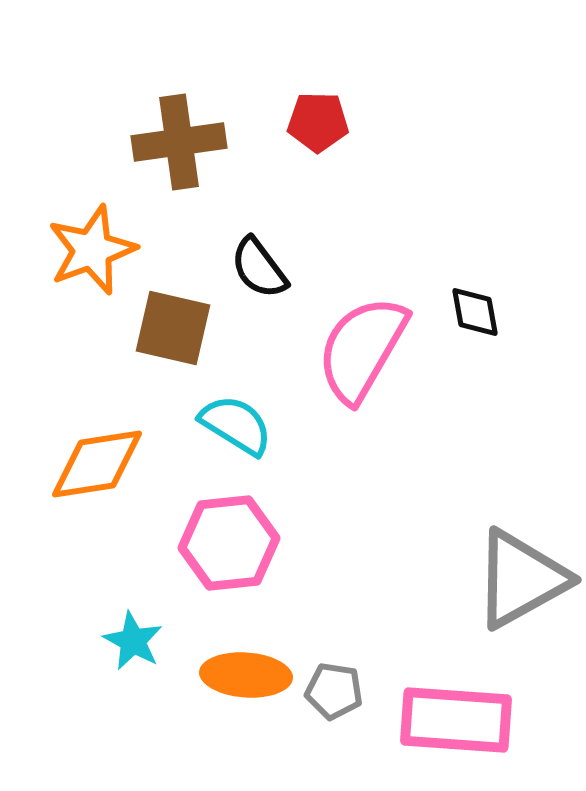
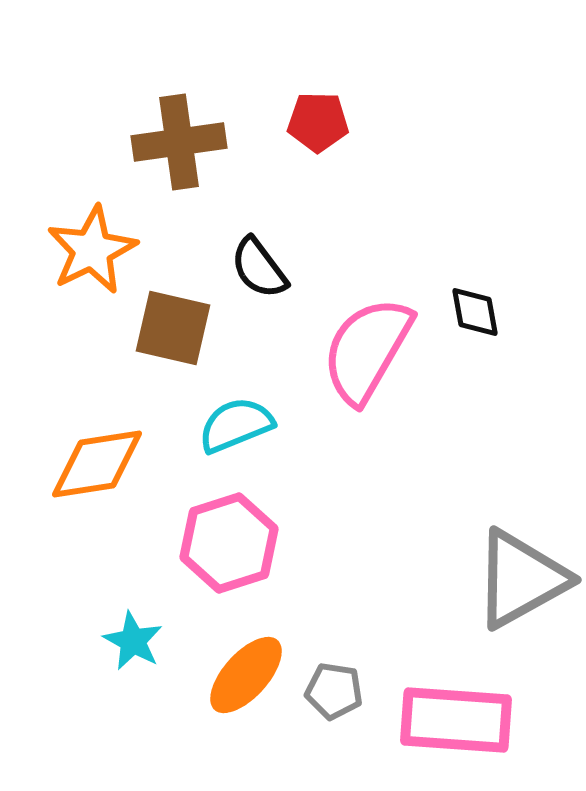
orange star: rotated 6 degrees counterclockwise
pink semicircle: moved 5 px right, 1 px down
cyan semicircle: rotated 54 degrees counterclockwise
pink hexagon: rotated 12 degrees counterclockwise
orange ellipse: rotated 52 degrees counterclockwise
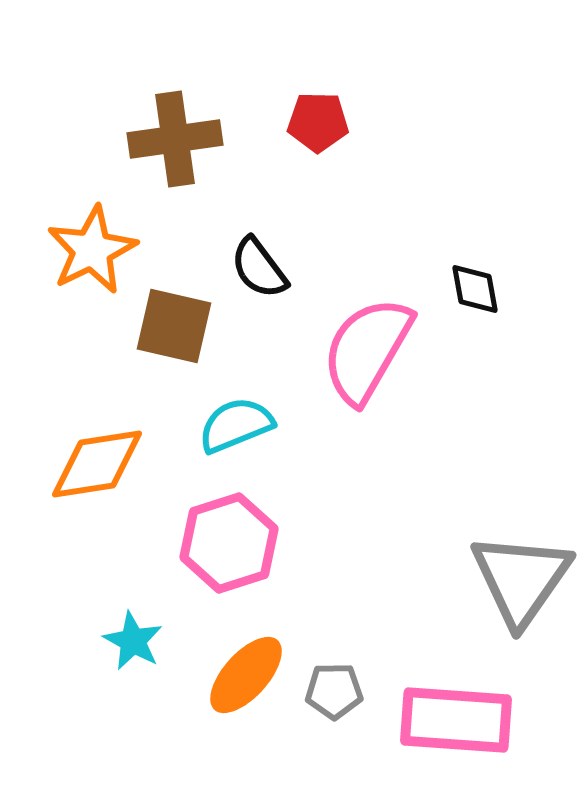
brown cross: moved 4 px left, 3 px up
black diamond: moved 23 px up
brown square: moved 1 px right, 2 px up
gray triangle: rotated 26 degrees counterclockwise
gray pentagon: rotated 10 degrees counterclockwise
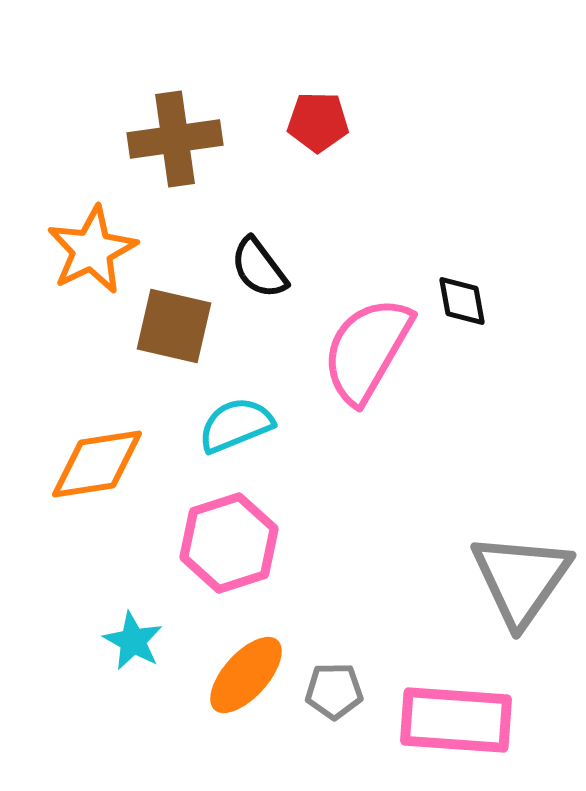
black diamond: moved 13 px left, 12 px down
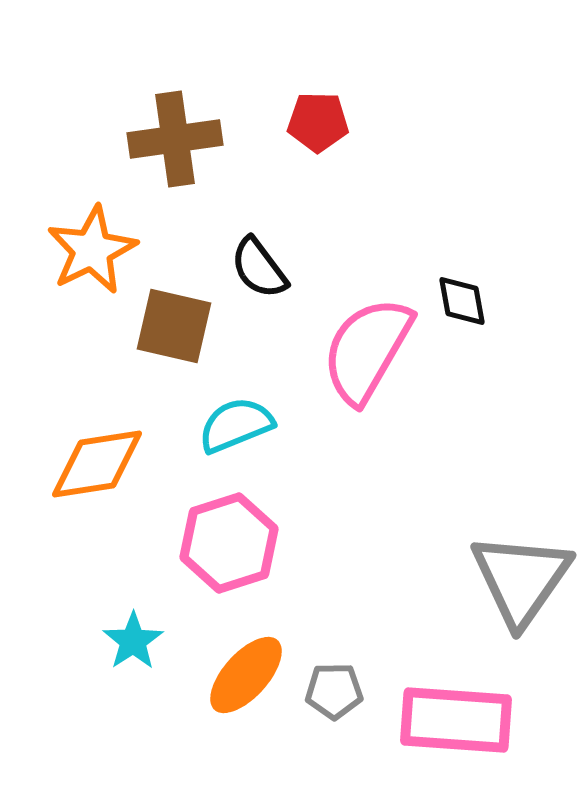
cyan star: rotated 10 degrees clockwise
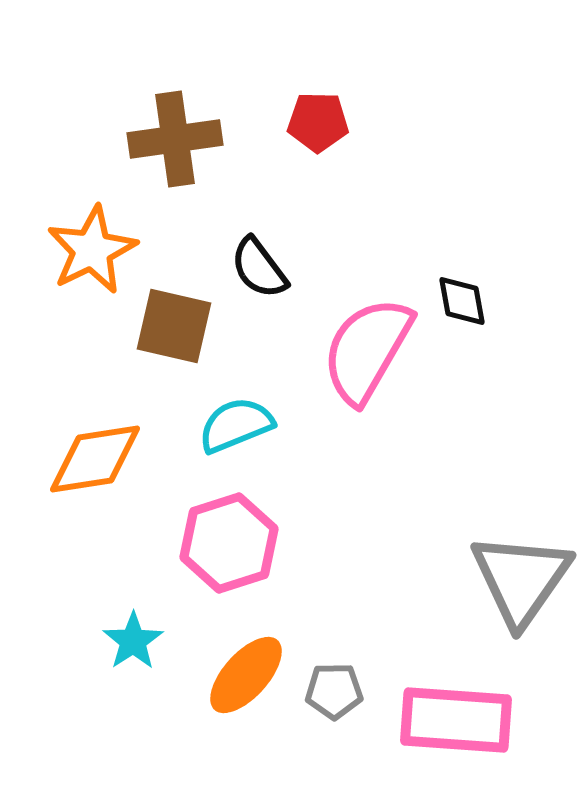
orange diamond: moved 2 px left, 5 px up
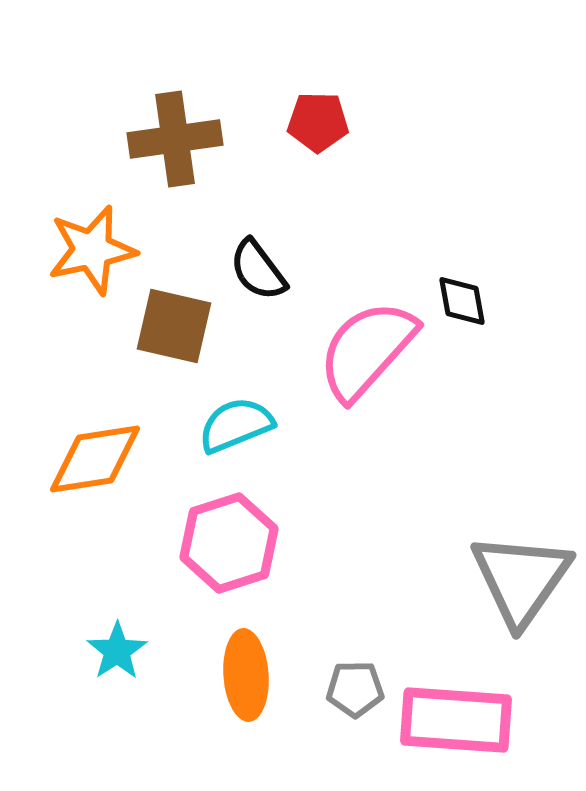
orange star: rotated 14 degrees clockwise
black semicircle: moved 1 px left, 2 px down
pink semicircle: rotated 12 degrees clockwise
cyan star: moved 16 px left, 10 px down
orange ellipse: rotated 46 degrees counterclockwise
gray pentagon: moved 21 px right, 2 px up
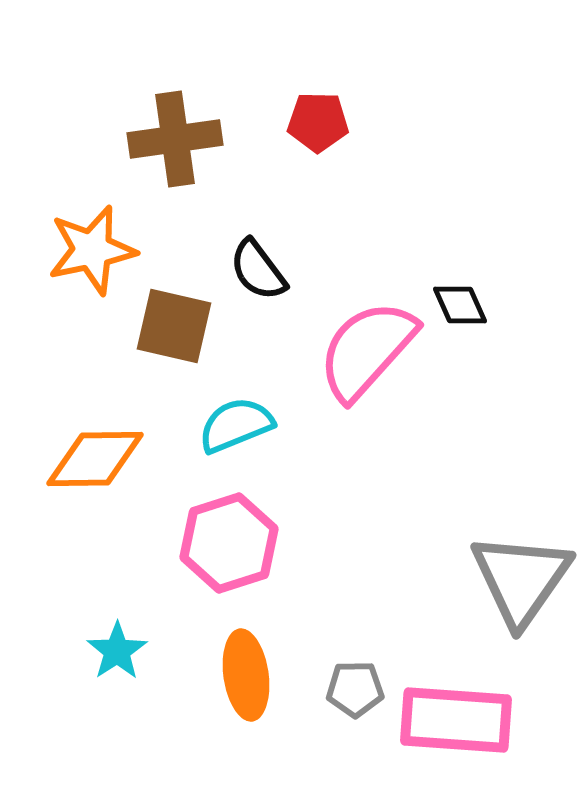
black diamond: moved 2 px left, 4 px down; rotated 14 degrees counterclockwise
orange diamond: rotated 8 degrees clockwise
orange ellipse: rotated 4 degrees counterclockwise
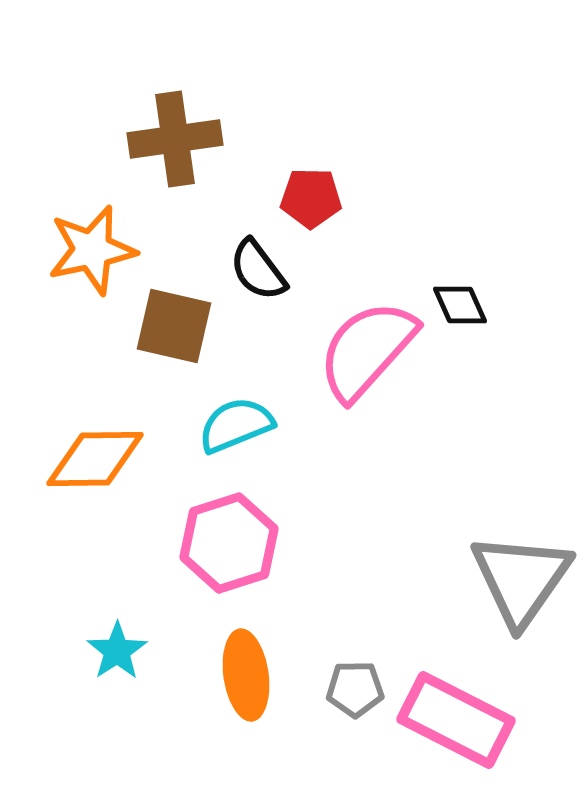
red pentagon: moved 7 px left, 76 px down
pink rectangle: rotated 23 degrees clockwise
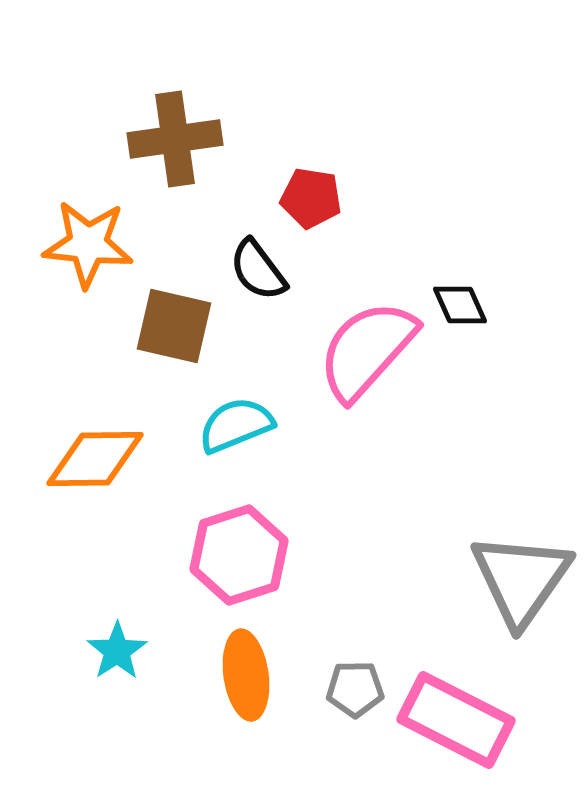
red pentagon: rotated 8 degrees clockwise
orange star: moved 4 px left, 6 px up; rotated 18 degrees clockwise
pink hexagon: moved 10 px right, 12 px down
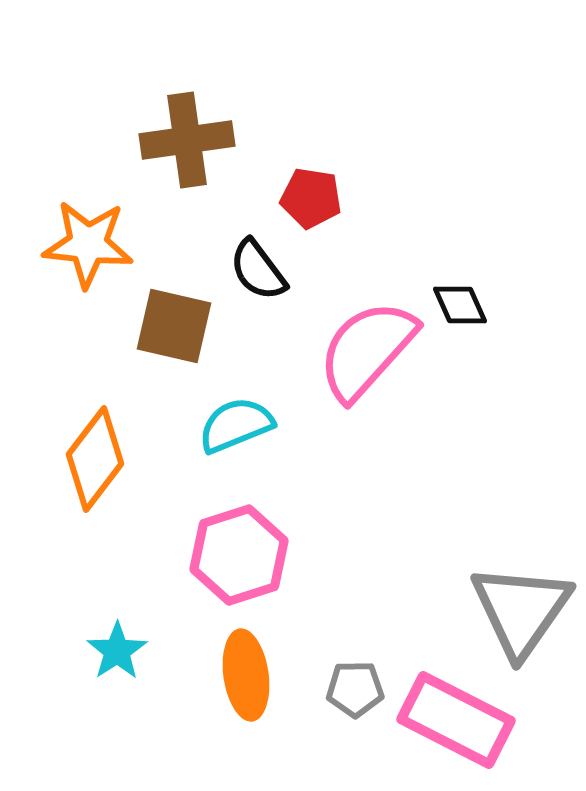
brown cross: moved 12 px right, 1 px down
orange diamond: rotated 52 degrees counterclockwise
gray triangle: moved 31 px down
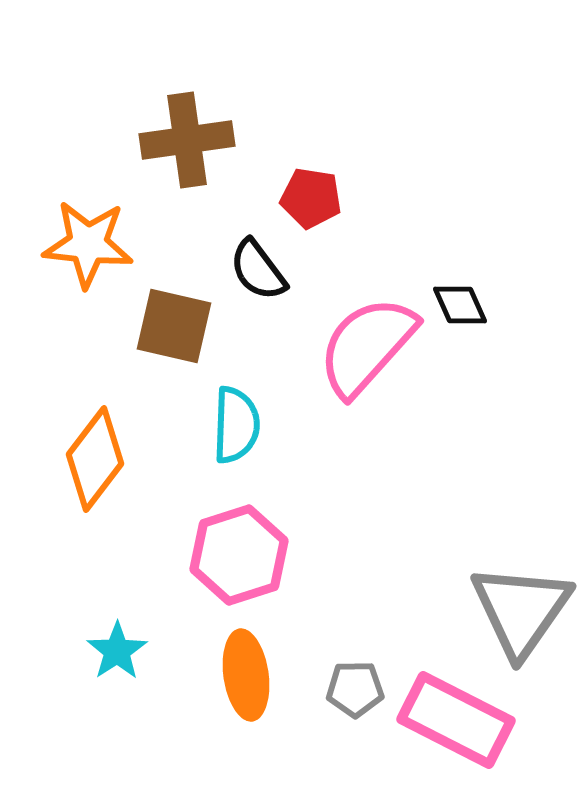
pink semicircle: moved 4 px up
cyan semicircle: rotated 114 degrees clockwise
